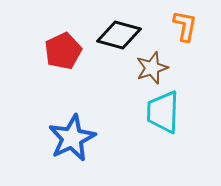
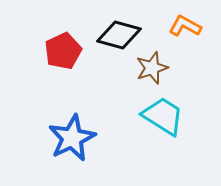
orange L-shape: rotated 72 degrees counterclockwise
cyan trapezoid: moved 4 px down; rotated 120 degrees clockwise
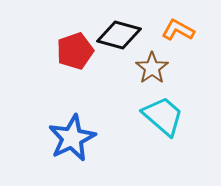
orange L-shape: moved 7 px left, 4 px down
red pentagon: moved 12 px right; rotated 6 degrees clockwise
brown star: rotated 16 degrees counterclockwise
cyan trapezoid: rotated 9 degrees clockwise
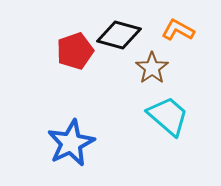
cyan trapezoid: moved 5 px right
blue star: moved 1 px left, 5 px down
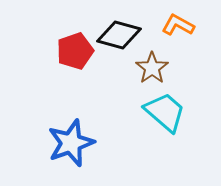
orange L-shape: moved 5 px up
cyan trapezoid: moved 3 px left, 4 px up
blue star: rotated 6 degrees clockwise
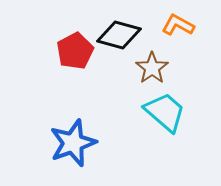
red pentagon: rotated 9 degrees counterclockwise
blue star: moved 2 px right
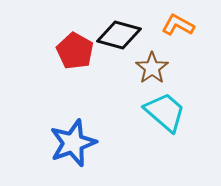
red pentagon: rotated 15 degrees counterclockwise
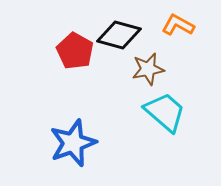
brown star: moved 4 px left, 1 px down; rotated 24 degrees clockwise
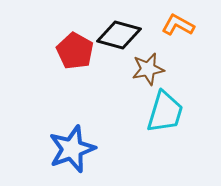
cyan trapezoid: rotated 66 degrees clockwise
blue star: moved 1 px left, 6 px down
